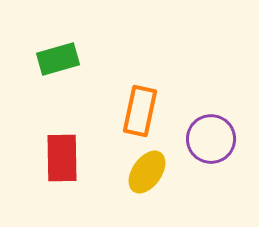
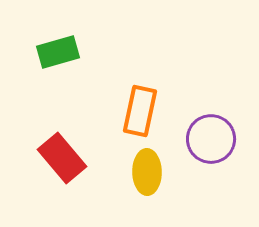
green rectangle: moved 7 px up
red rectangle: rotated 39 degrees counterclockwise
yellow ellipse: rotated 36 degrees counterclockwise
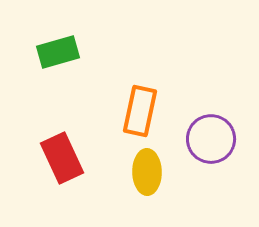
red rectangle: rotated 15 degrees clockwise
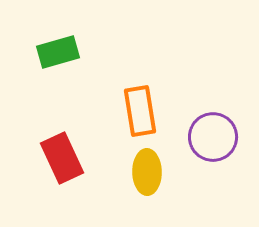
orange rectangle: rotated 21 degrees counterclockwise
purple circle: moved 2 px right, 2 px up
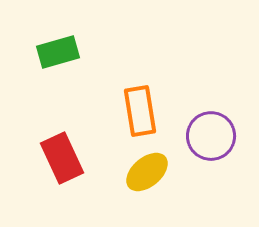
purple circle: moved 2 px left, 1 px up
yellow ellipse: rotated 51 degrees clockwise
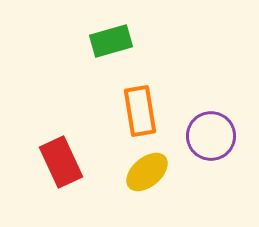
green rectangle: moved 53 px right, 11 px up
red rectangle: moved 1 px left, 4 px down
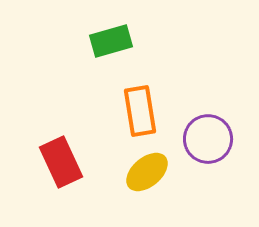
purple circle: moved 3 px left, 3 px down
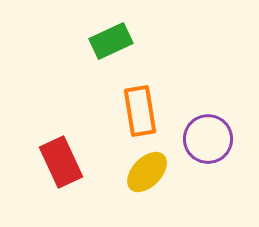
green rectangle: rotated 9 degrees counterclockwise
yellow ellipse: rotated 6 degrees counterclockwise
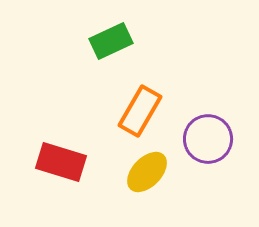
orange rectangle: rotated 39 degrees clockwise
red rectangle: rotated 48 degrees counterclockwise
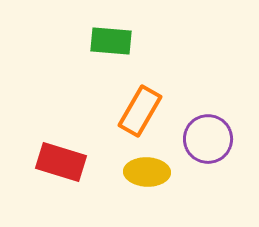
green rectangle: rotated 30 degrees clockwise
yellow ellipse: rotated 48 degrees clockwise
